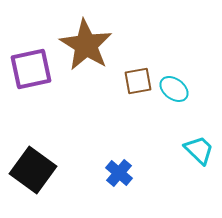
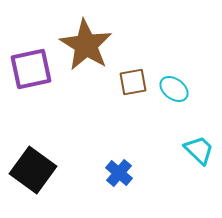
brown square: moved 5 px left, 1 px down
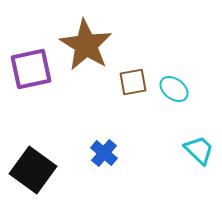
blue cross: moved 15 px left, 20 px up
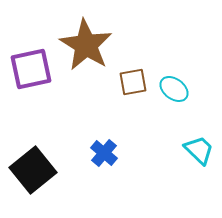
black square: rotated 15 degrees clockwise
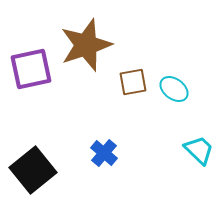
brown star: rotated 22 degrees clockwise
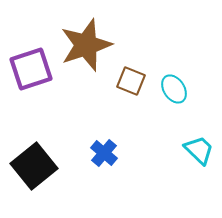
purple square: rotated 6 degrees counterclockwise
brown square: moved 2 px left, 1 px up; rotated 32 degrees clockwise
cyan ellipse: rotated 20 degrees clockwise
black square: moved 1 px right, 4 px up
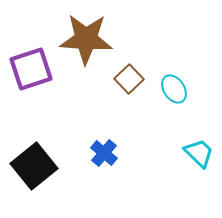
brown star: moved 6 px up; rotated 22 degrees clockwise
brown square: moved 2 px left, 2 px up; rotated 24 degrees clockwise
cyan trapezoid: moved 3 px down
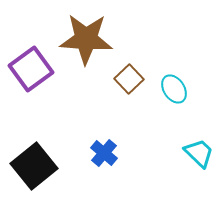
purple square: rotated 18 degrees counterclockwise
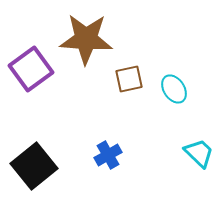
brown square: rotated 32 degrees clockwise
blue cross: moved 4 px right, 2 px down; rotated 20 degrees clockwise
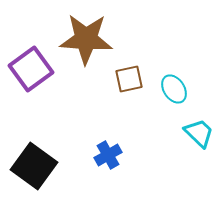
cyan trapezoid: moved 20 px up
black square: rotated 15 degrees counterclockwise
